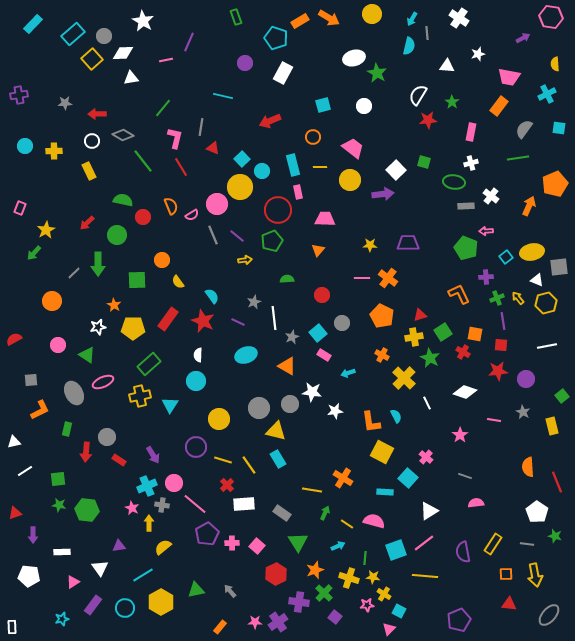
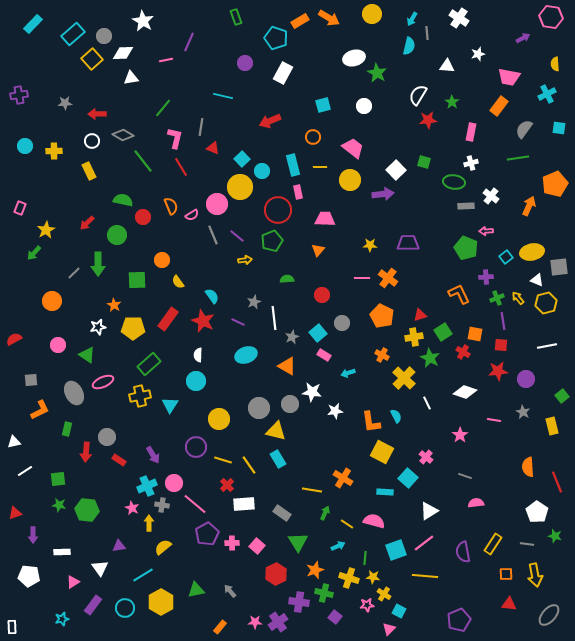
green cross at (324, 593): rotated 30 degrees counterclockwise
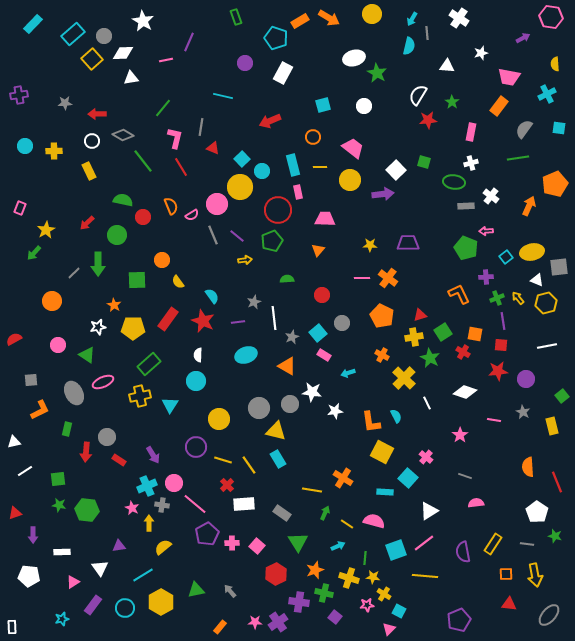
white star at (478, 54): moved 3 px right, 1 px up
purple line at (238, 322): rotated 32 degrees counterclockwise
